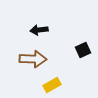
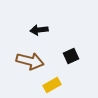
black square: moved 12 px left, 6 px down
brown arrow: moved 3 px left, 2 px down; rotated 12 degrees clockwise
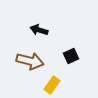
black arrow: rotated 24 degrees clockwise
yellow rectangle: rotated 24 degrees counterclockwise
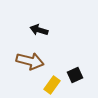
black square: moved 4 px right, 19 px down
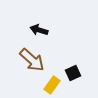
brown arrow: moved 2 px right, 1 px up; rotated 28 degrees clockwise
black square: moved 2 px left, 2 px up
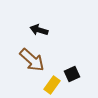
black square: moved 1 px left, 1 px down
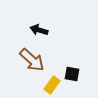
black square: rotated 35 degrees clockwise
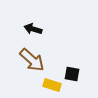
black arrow: moved 6 px left, 1 px up
yellow rectangle: rotated 72 degrees clockwise
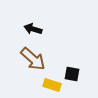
brown arrow: moved 1 px right, 1 px up
